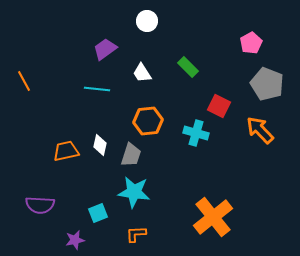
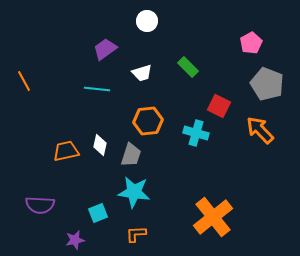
white trapezoid: rotated 75 degrees counterclockwise
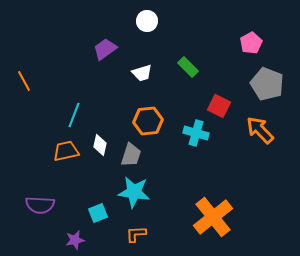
cyan line: moved 23 px left, 26 px down; rotated 75 degrees counterclockwise
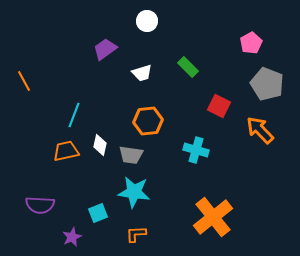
cyan cross: moved 17 px down
gray trapezoid: rotated 80 degrees clockwise
purple star: moved 3 px left, 3 px up; rotated 12 degrees counterclockwise
